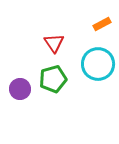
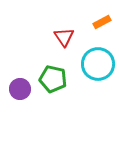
orange rectangle: moved 2 px up
red triangle: moved 10 px right, 6 px up
green pentagon: rotated 28 degrees clockwise
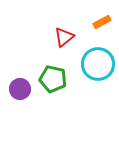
red triangle: rotated 25 degrees clockwise
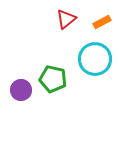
red triangle: moved 2 px right, 18 px up
cyan circle: moved 3 px left, 5 px up
purple circle: moved 1 px right, 1 px down
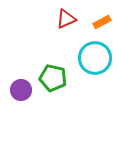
red triangle: rotated 15 degrees clockwise
cyan circle: moved 1 px up
green pentagon: moved 1 px up
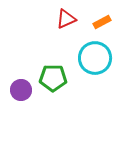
green pentagon: rotated 12 degrees counterclockwise
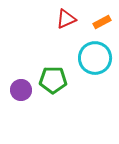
green pentagon: moved 2 px down
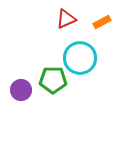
cyan circle: moved 15 px left
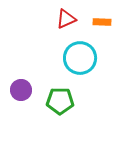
orange rectangle: rotated 30 degrees clockwise
green pentagon: moved 7 px right, 21 px down
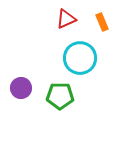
orange rectangle: rotated 66 degrees clockwise
purple circle: moved 2 px up
green pentagon: moved 5 px up
